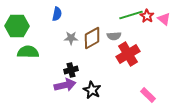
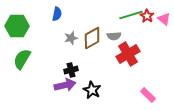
gray star: rotated 16 degrees counterclockwise
green semicircle: moved 6 px left, 7 px down; rotated 60 degrees counterclockwise
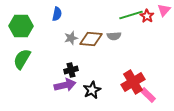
pink triangle: moved 9 px up; rotated 32 degrees clockwise
green hexagon: moved 4 px right
brown diamond: moved 1 px left, 1 px down; rotated 35 degrees clockwise
red cross: moved 5 px right, 28 px down
black star: rotated 18 degrees clockwise
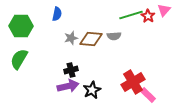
red star: moved 1 px right
green semicircle: moved 3 px left
purple arrow: moved 3 px right, 1 px down
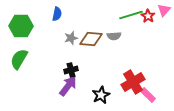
purple arrow: rotated 40 degrees counterclockwise
black star: moved 9 px right, 5 px down
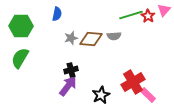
green semicircle: moved 1 px right, 1 px up
